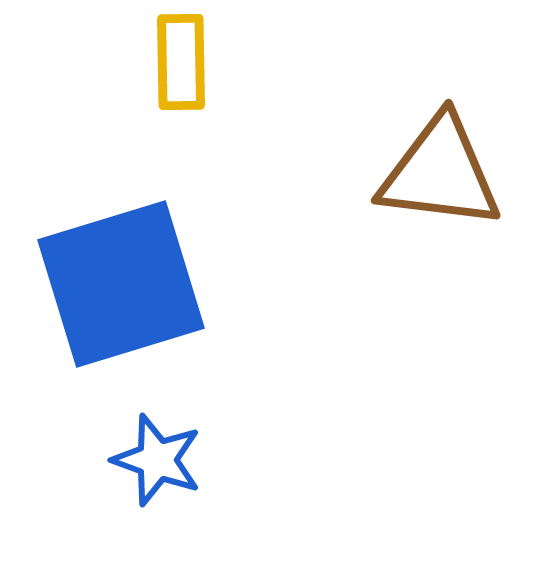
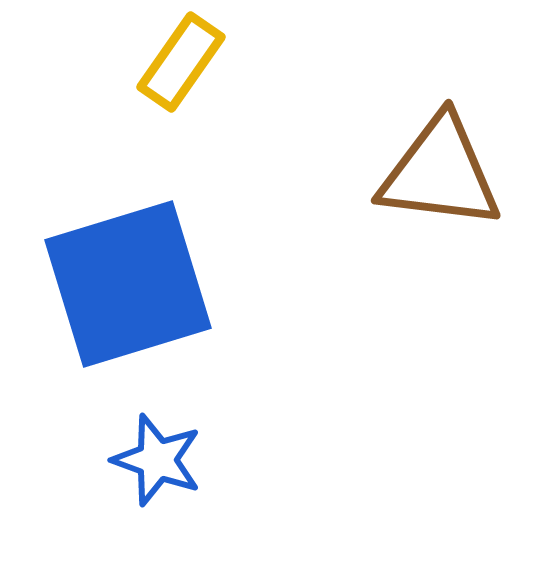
yellow rectangle: rotated 36 degrees clockwise
blue square: moved 7 px right
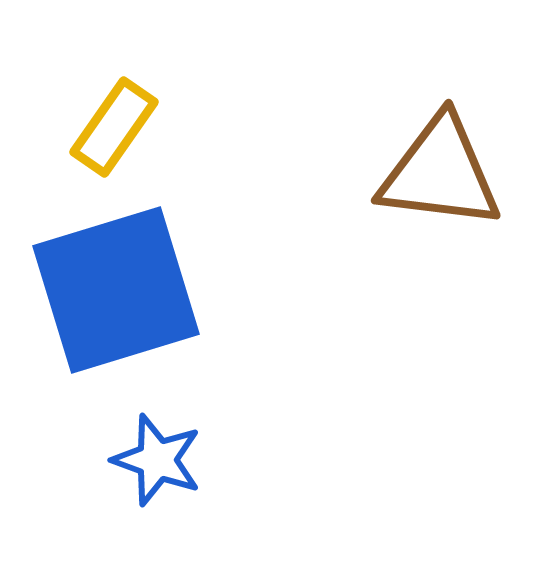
yellow rectangle: moved 67 px left, 65 px down
blue square: moved 12 px left, 6 px down
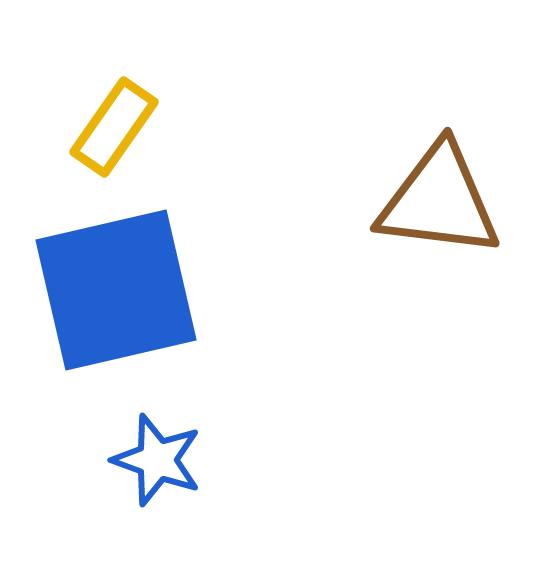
brown triangle: moved 1 px left, 28 px down
blue square: rotated 4 degrees clockwise
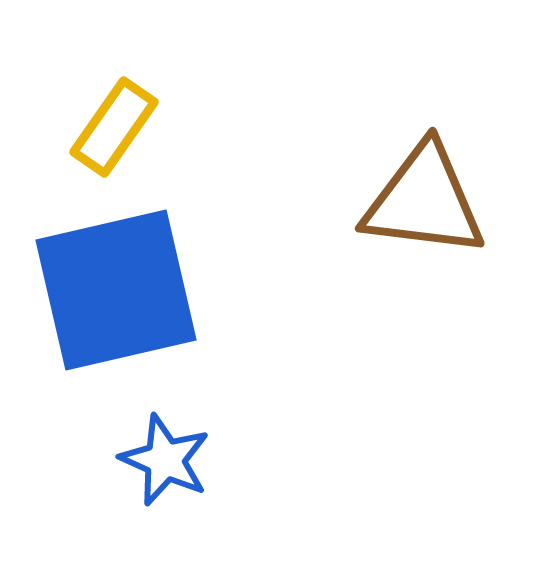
brown triangle: moved 15 px left
blue star: moved 8 px right; rotated 4 degrees clockwise
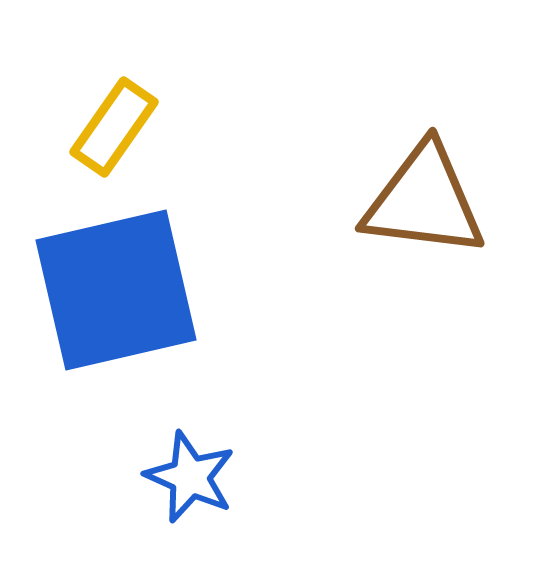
blue star: moved 25 px right, 17 px down
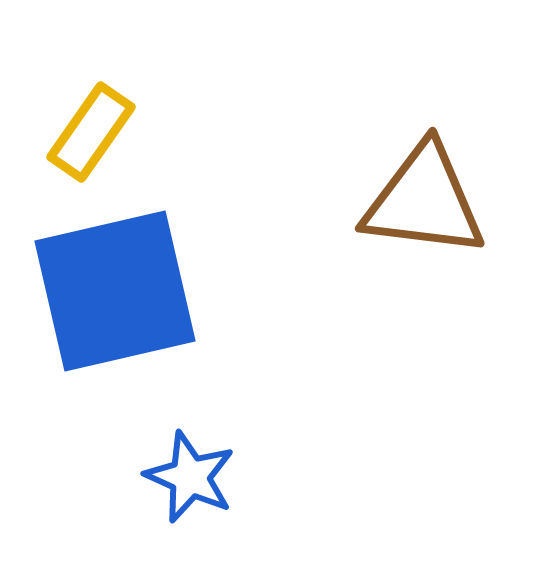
yellow rectangle: moved 23 px left, 5 px down
blue square: moved 1 px left, 1 px down
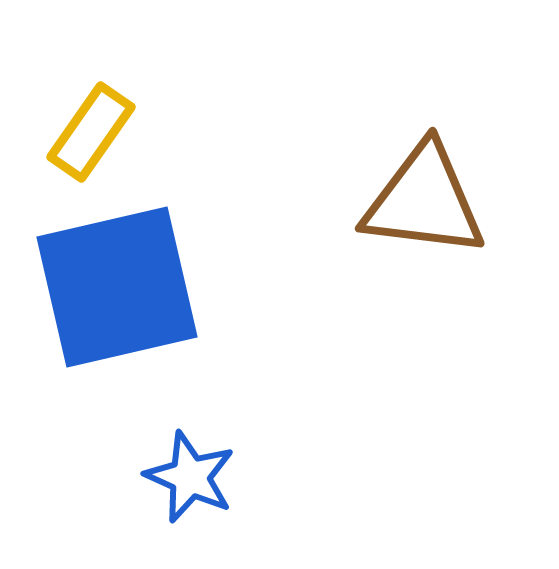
blue square: moved 2 px right, 4 px up
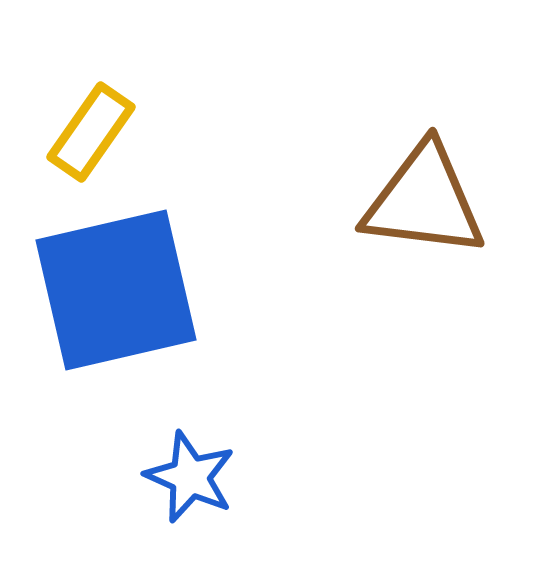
blue square: moved 1 px left, 3 px down
